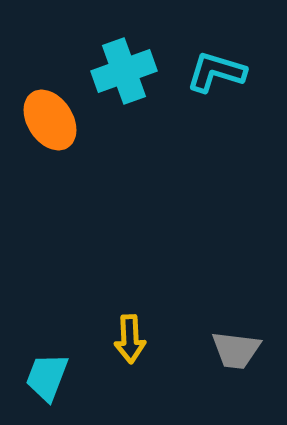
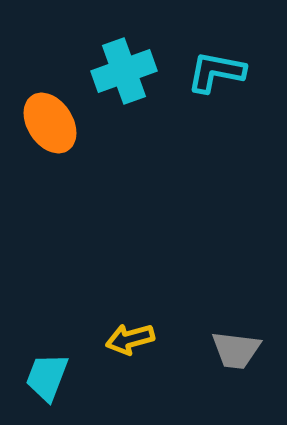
cyan L-shape: rotated 6 degrees counterclockwise
orange ellipse: moved 3 px down
yellow arrow: rotated 78 degrees clockwise
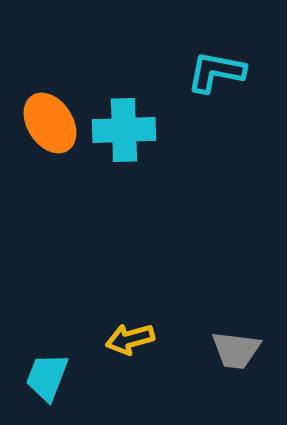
cyan cross: moved 59 px down; rotated 18 degrees clockwise
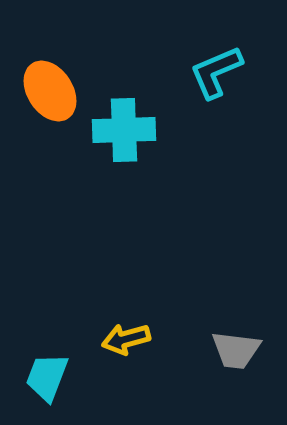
cyan L-shape: rotated 34 degrees counterclockwise
orange ellipse: moved 32 px up
yellow arrow: moved 4 px left
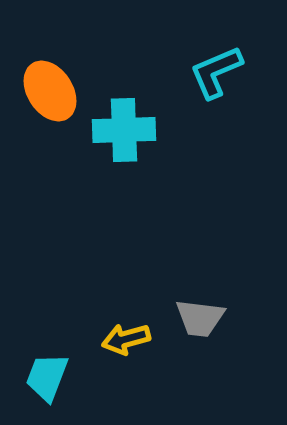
gray trapezoid: moved 36 px left, 32 px up
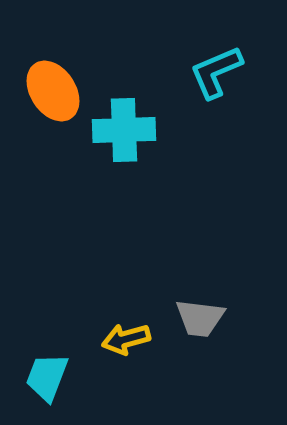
orange ellipse: moved 3 px right
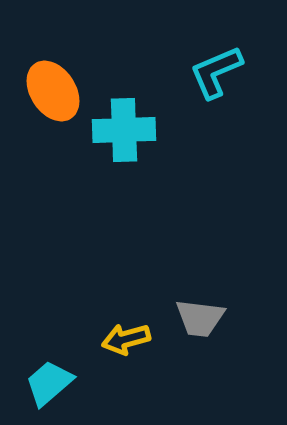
cyan trapezoid: moved 2 px right, 6 px down; rotated 28 degrees clockwise
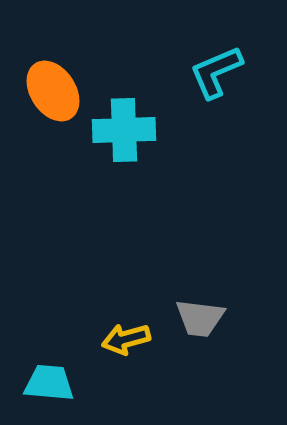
cyan trapezoid: rotated 46 degrees clockwise
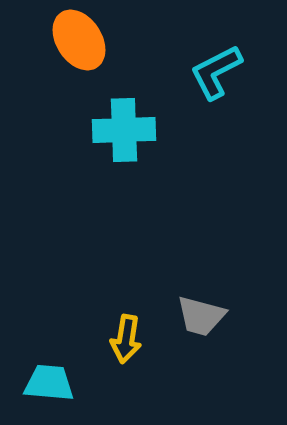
cyan L-shape: rotated 4 degrees counterclockwise
orange ellipse: moved 26 px right, 51 px up
gray trapezoid: moved 1 px right, 2 px up; rotated 8 degrees clockwise
yellow arrow: rotated 66 degrees counterclockwise
